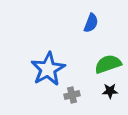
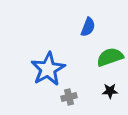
blue semicircle: moved 3 px left, 4 px down
green semicircle: moved 2 px right, 7 px up
gray cross: moved 3 px left, 2 px down
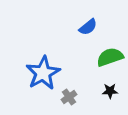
blue semicircle: rotated 30 degrees clockwise
blue star: moved 5 px left, 4 px down
gray cross: rotated 21 degrees counterclockwise
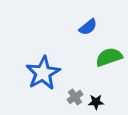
green semicircle: moved 1 px left
black star: moved 14 px left, 11 px down
gray cross: moved 6 px right
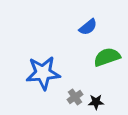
green semicircle: moved 2 px left
blue star: rotated 24 degrees clockwise
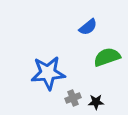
blue star: moved 5 px right
gray cross: moved 2 px left, 1 px down; rotated 14 degrees clockwise
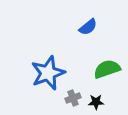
green semicircle: moved 12 px down
blue star: rotated 16 degrees counterclockwise
